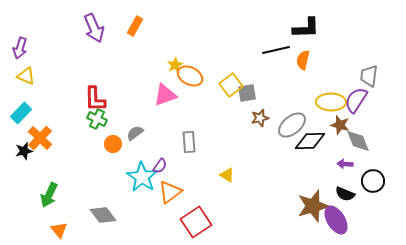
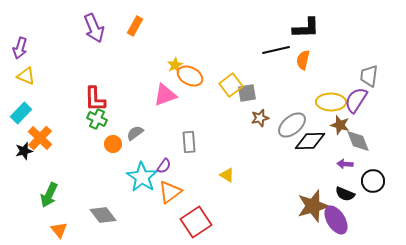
purple semicircle at (160, 166): moved 4 px right
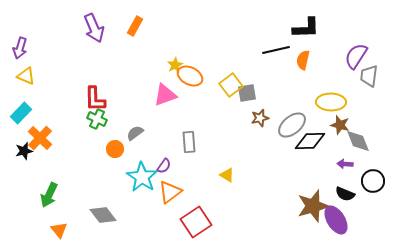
purple semicircle at (356, 100): moved 44 px up
orange circle at (113, 144): moved 2 px right, 5 px down
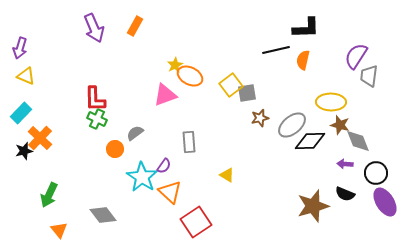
black circle at (373, 181): moved 3 px right, 8 px up
orange triangle at (170, 192): rotated 40 degrees counterclockwise
purple ellipse at (336, 220): moved 49 px right, 18 px up
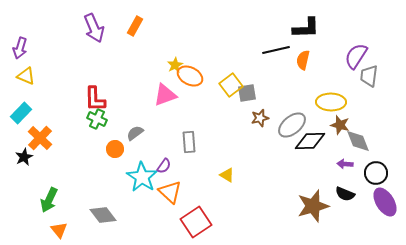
black star at (24, 151): moved 6 px down; rotated 12 degrees counterclockwise
green arrow at (49, 195): moved 5 px down
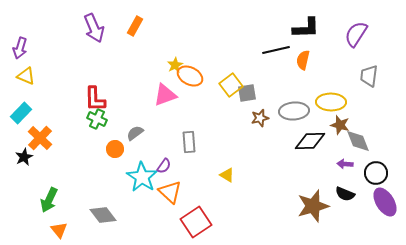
purple semicircle at (356, 56): moved 22 px up
gray ellipse at (292, 125): moved 2 px right, 14 px up; rotated 36 degrees clockwise
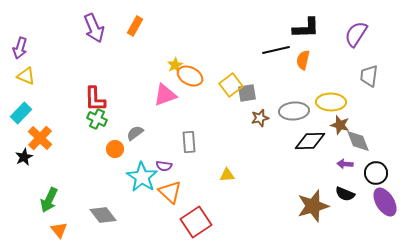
purple semicircle at (164, 166): rotated 63 degrees clockwise
yellow triangle at (227, 175): rotated 35 degrees counterclockwise
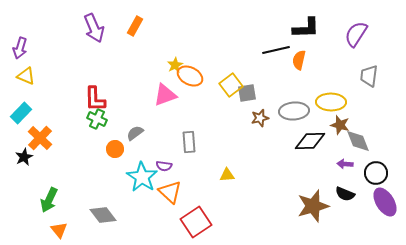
orange semicircle at (303, 60): moved 4 px left
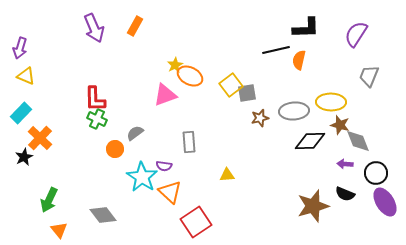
gray trapezoid at (369, 76): rotated 15 degrees clockwise
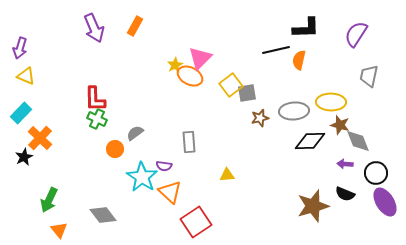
gray trapezoid at (369, 76): rotated 10 degrees counterclockwise
pink triangle at (165, 95): moved 35 px right, 37 px up; rotated 25 degrees counterclockwise
